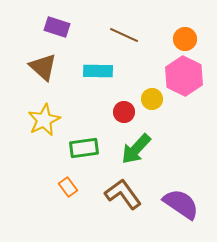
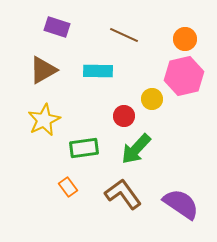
brown triangle: moved 3 px down; rotated 48 degrees clockwise
pink hexagon: rotated 21 degrees clockwise
red circle: moved 4 px down
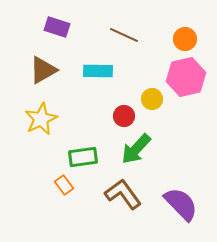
pink hexagon: moved 2 px right, 1 px down
yellow star: moved 3 px left, 1 px up
green rectangle: moved 1 px left, 9 px down
orange rectangle: moved 4 px left, 2 px up
purple semicircle: rotated 12 degrees clockwise
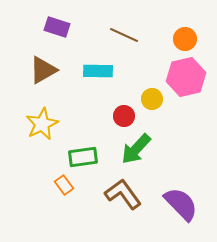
yellow star: moved 1 px right, 5 px down
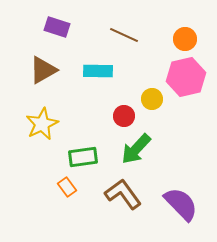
orange rectangle: moved 3 px right, 2 px down
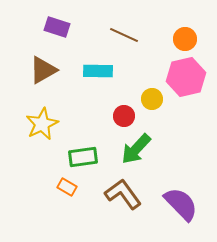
orange rectangle: rotated 24 degrees counterclockwise
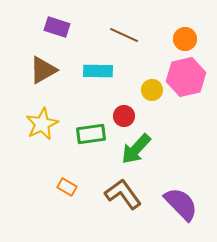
yellow circle: moved 9 px up
green rectangle: moved 8 px right, 23 px up
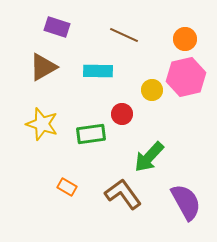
brown triangle: moved 3 px up
red circle: moved 2 px left, 2 px up
yellow star: rotated 28 degrees counterclockwise
green arrow: moved 13 px right, 8 px down
purple semicircle: moved 5 px right, 2 px up; rotated 15 degrees clockwise
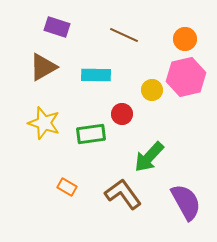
cyan rectangle: moved 2 px left, 4 px down
yellow star: moved 2 px right, 1 px up
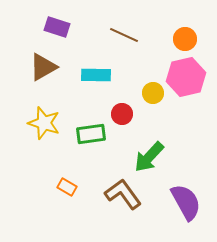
yellow circle: moved 1 px right, 3 px down
